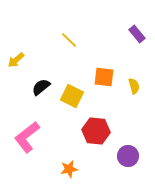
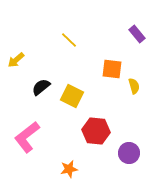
orange square: moved 8 px right, 8 px up
purple circle: moved 1 px right, 3 px up
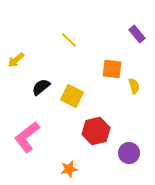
red hexagon: rotated 20 degrees counterclockwise
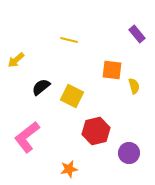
yellow line: rotated 30 degrees counterclockwise
orange square: moved 1 px down
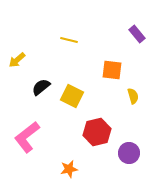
yellow arrow: moved 1 px right
yellow semicircle: moved 1 px left, 10 px down
red hexagon: moved 1 px right, 1 px down
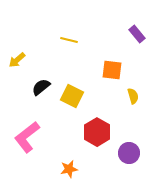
red hexagon: rotated 16 degrees counterclockwise
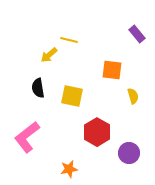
yellow arrow: moved 32 px right, 5 px up
black semicircle: moved 3 px left, 1 px down; rotated 60 degrees counterclockwise
yellow square: rotated 15 degrees counterclockwise
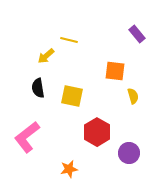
yellow arrow: moved 3 px left, 1 px down
orange square: moved 3 px right, 1 px down
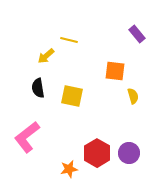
red hexagon: moved 21 px down
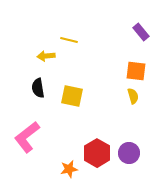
purple rectangle: moved 4 px right, 2 px up
yellow arrow: rotated 36 degrees clockwise
orange square: moved 21 px right
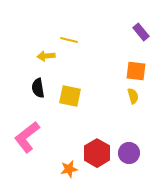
yellow square: moved 2 px left
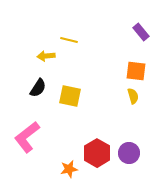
black semicircle: rotated 138 degrees counterclockwise
